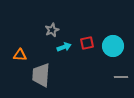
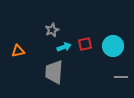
red square: moved 2 px left, 1 px down
orange triangle: moved 2 px left, 4 px up; rotated 16 degrees counterclockwise
gray trapezoid: moved 13 px right, 3 px up
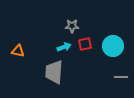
gray star: moved 20 px right, 4 px up; rotated 24 degrees clockwise
orange triangle: rotated 24 degrees clockwise
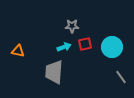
cyan circle: moved 1 px left, 1 px down
gray line: rotated 56 degrees clockwise
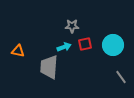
cyan circle: moved 1 px right, 2 px up
gray trapezoid: moved 5 px left, 5 px up
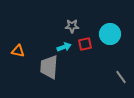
cyan circle: moved 3 px left, 11 px up
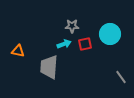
cyan arrow: moved 3 px up
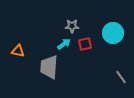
cyan circle: moved 3 px right, 1 px up
cyan arrow: rotated 16 degrees counterclockwise
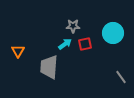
gray star: moved 1 px right
cyan arrow: moved 1 px right
orange triangle: rotated 48 degrees clockwise
